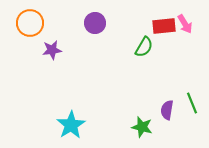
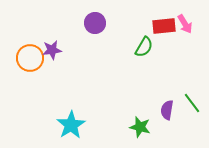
orange circle: moved 35 px down
green line: rotated 15 degrees counterclockwise
green star: moved 2 px left
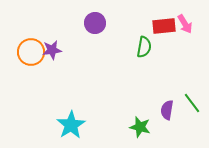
green semicircle: rotated 20 degrees counterclockwise
orange circle: moved 1 px right, 6 px up
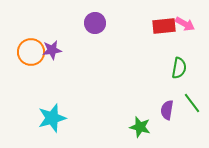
pink arrow: rotated 30 degrees counterclockwise
green semicircle: moved 35 px right, 21 px down
cyan star: moved 19 px left, 7 px up; rotated 16 degrees clockwise
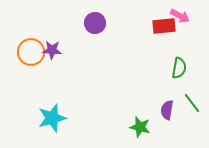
pink arrow: moved 5 px left, 8 px up
purple star: rotated 12 degrees clockwise
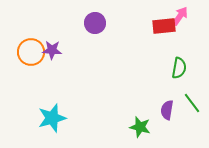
pink arrow: rotated 84 degrees counterclockwise
